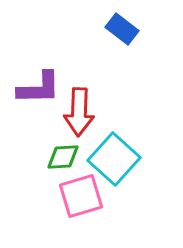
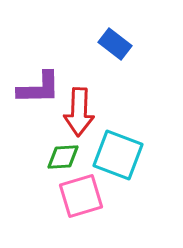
blue rectangle: moved 7 px left, 15 px down
cyan square: moved 4 px right, 4 px up; rotated 21 degrees counterclockwise
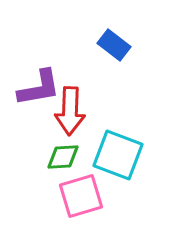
blue rectangle: moved 1 px left, 1 px down
purple L-shape: rotated 9 degrees counterclockwise
red arrow: moved 9 px left, 1 px up
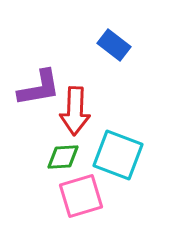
red arrow: moved 5 px right
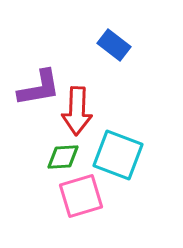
red arrow: moved 2 px right
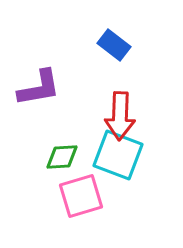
red arrow: moved 43 px right, 5 px down
green diamond: moved 1 px left
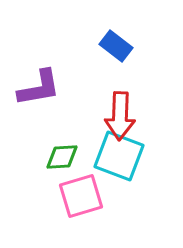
blue rectangle: moved 2 px right, 1 px down
cyan square: moved 1 px right, 1 px down
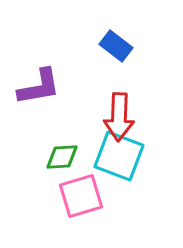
purple L-shape: moved 1 px up
red arrow: moved 1 px left, 1 px down
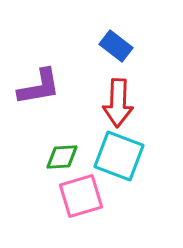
red arrow: moved 1 px left, 14 px up
